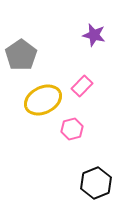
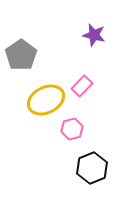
yellow ellipse: moved 3 px right
black hexagon: moved 4 px left, 15 px up
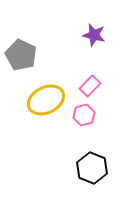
gray pentagon: rotated 12 degrees counterclockwise
pink rectangle: moved 8 px right
pink hexagon: moved 12 px right, 14 px up
black hexagon: rotated 16 degrees counterclockwise
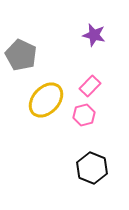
yellow ellipse: rotated 21 degrees counterclockwise
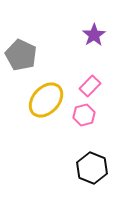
purple star: rotated 25 degrees clockwise
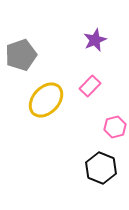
purple star: moved 1 px right, 5 px down; rotated 10 degrees clockwise
gray pentagon: rotated 28 degrees clockwise
pink hexagon: moved 31 px right, 12 px down
black hexagon: moved 9 px right
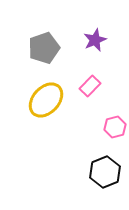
gray pentagon: moved 23 px right, 7 px up
black hexagon: moved 4 px right, 4 px down; rotated 16 degrees clockwise
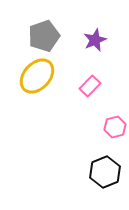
gray pentagon: moved 12 px up
yellow ellipse: moved 9 px left, 24 px up
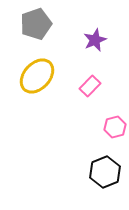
gray pentagon: moved 8 px left, 12 px up
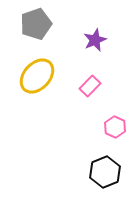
pink hexagon: rotated 20 degrees counterclockwise
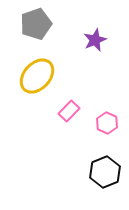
pink rectangle: moved 21 px left, 25 px down
pink hexagon: moved 8 px left, 4 px up
